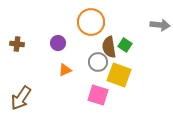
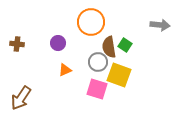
pink square: moved 1 px left, 6 px up
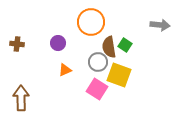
pink square: rotated 15 degrees clockwise
brown arrow: rotated 145 degrees clockwise
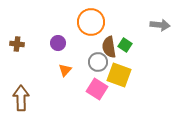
orange triangle: rotated 24 degrees counterclockwise
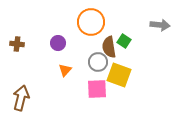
green square: moved 1 px left, 4 px up
pink square: rotated 35 degrees counterclockwise
brown arrow: rotated 15 degrees clockwise
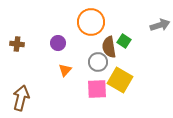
gray arrow: rotated 24 degrees counterclockwise
yellow square: moved 1 px right, 5 px down; rotated 10 degrees clockwise
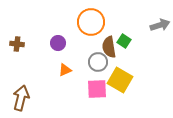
orange triangle: rotated 24 degrees clockwise
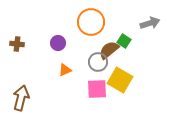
gray arrow: moved 10 px left, 2 px up
brown semicircle: moved 3 px down; rotated 60 degrees clockwise
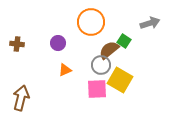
gray circle: moved 3 px right, 3 px down
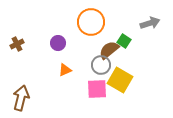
brown cross: rotated 32 degrees counterclockwise
